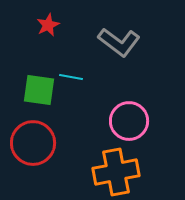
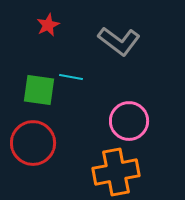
gray L-shape: moved 1 px up
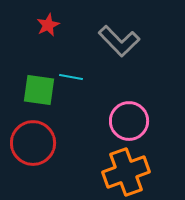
gray L-shape: rotated 9 degrees clockwise
orange cross: moved 10 px right; rotated 9 degrees counterclockwise
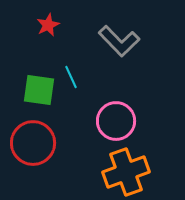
cyan line: rotated 55 degrees clockwise
pink circle: moved 13 px left
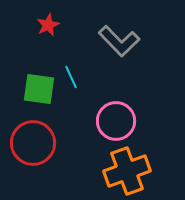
green square: moved 1 px up
orange cross: moved 1 px right, 1 px up
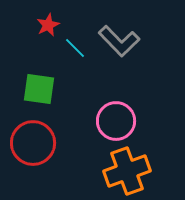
cyan line: moved 4 px right, 29 px up; rotated 20 degrees counterclockwise
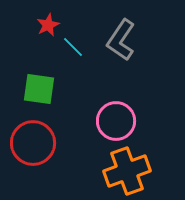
gray L-shape: moved 2 px right, 1 px up; rotated 78 degrees clockwise
cyan line: moved 2 px left, 1 px up
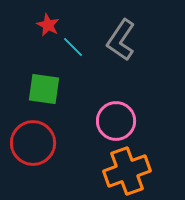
red star: rotated 20 degrees counterclockwise
green square: moved 5 px right
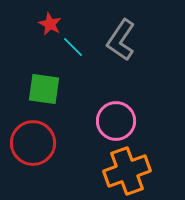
red star: moved 2 px right, 1 px up
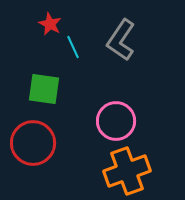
cyan line: rotated 20 degrees clockwise
